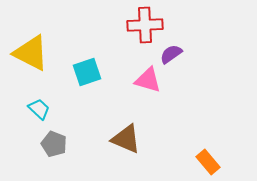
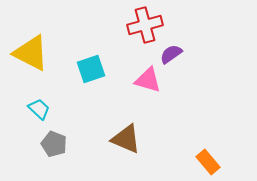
red cross: rotated 12 degrees counterclockwise
cyan square: moved 4 px right, 3 px up
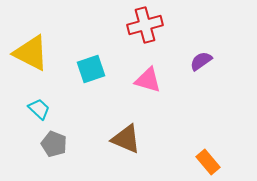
purple semicircle: moved 30 px right, 7 px down
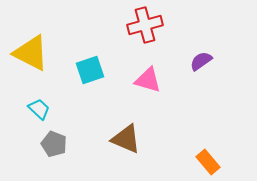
cyan square: moved 1 px left, 1 px down
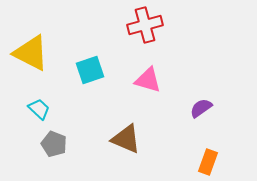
purple semicircle: moved 47 px down
orange rectangle: rotated 60 degrees clockwise
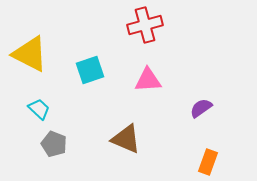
yellow triangle: moved 1 px left, 1 px down
pink triangle: rotated 20 degrees counterclockwise
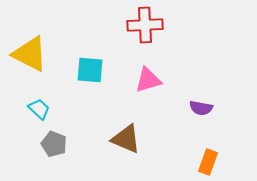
red cross: rotated 12 degrees clockwise
cyan square: rotated 24 degrees clockwise
pink triangle: rotated 12 degrees counterclockwise
purple semicircle: rotated 135 degrees counterclockwise
